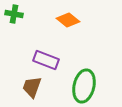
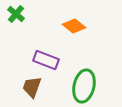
green cross: moved 2 px right; rotated 30 degrees clockwise
orange diamond: moved 6 px right, 6 px down
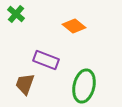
brown trapezoid: moved 7 px left, 3 px up
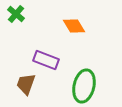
orange diamond: rotated 20 degrees clockwise
brown trapezoid: moved 1 px right
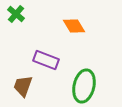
brown trapezoid: moved 3 px left, 2 px down
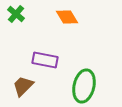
orange diamond: moved 7 px left, 9 px up
purple rectangle: moved 1 px left; rotated 10 degrees counterclockwise
brown trapezoid: rotated 25 degrees clockwise
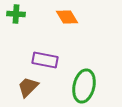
green cross: rotated 36 degrees counterclockwise
brown trapezoid: moved 5 px right, 1 px down
